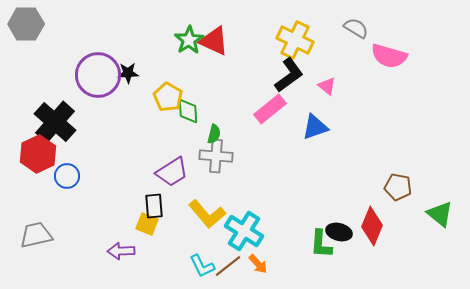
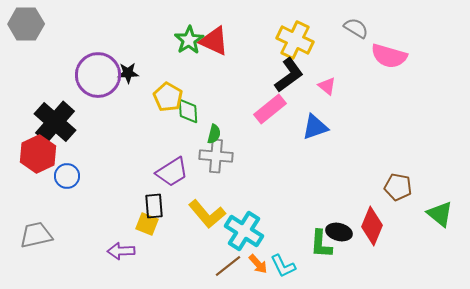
cyan L-shape: moved 81 px right
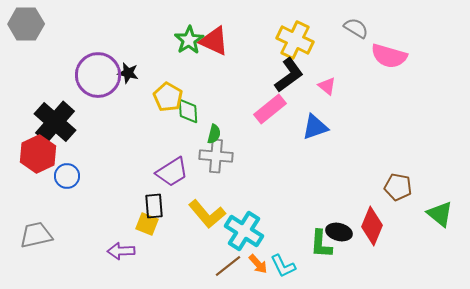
black star: rotated 15 degrees clockwise
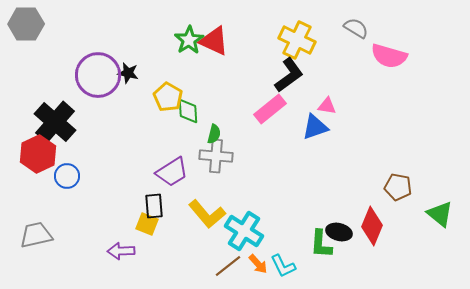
yellow cross: moved 2 px right
pink triangle: moved 20 px down; rotated 30 degrees counterclockwise
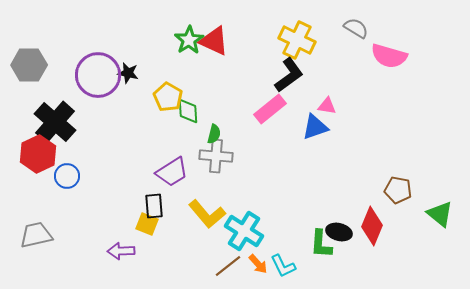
gray hexagon: moved 3 px right, 41 px down
brown pentagon: moved 3 px down
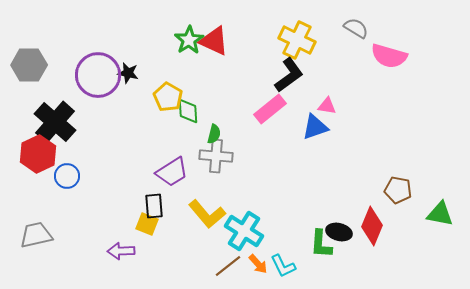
green triangle: rotated 28 degrees counterclockwise
